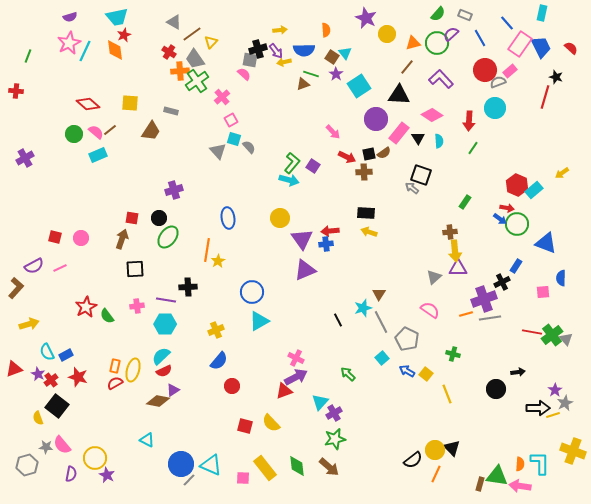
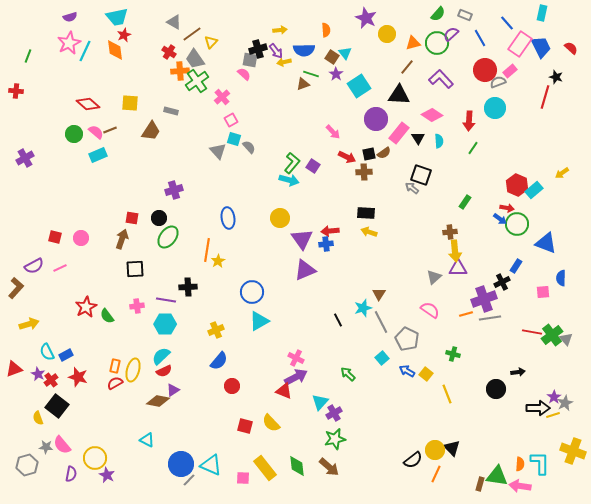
brown line at (110, 130): rotated 16 degrees clockwise
purple star at (555, 390): moved 1 px left, 7 px down
red triangle at (284, 391): rotated 42 degrees clockwise
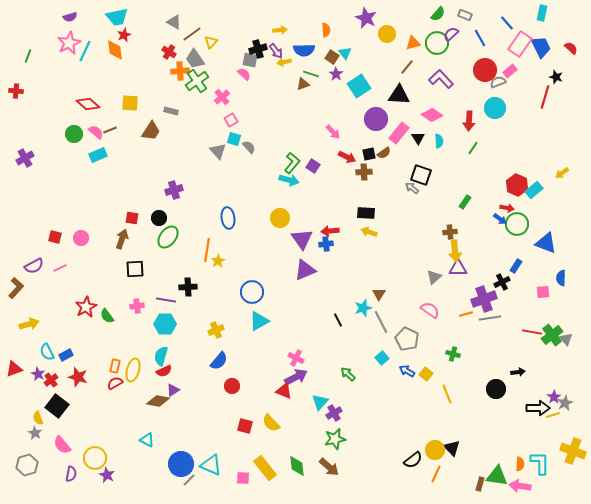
cyan semicircle at (161, 356): rotated 30 degrees counterclockwise
gray star at (46, 447): moved 11 px left, 14 px up; rotated 24 degrees clockwise
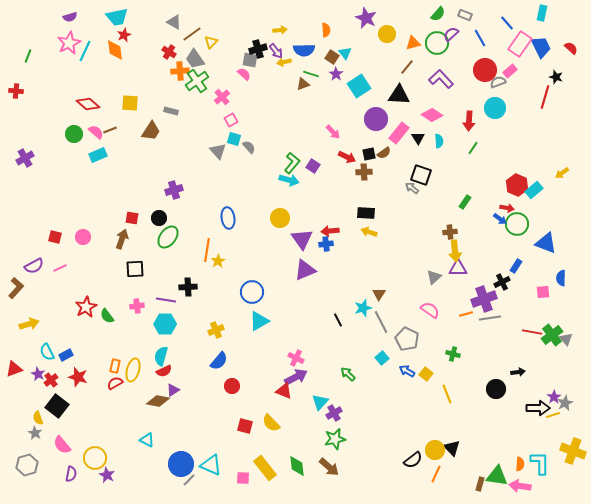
pink circle at (81, 238): moved 2 px right, 1 px up
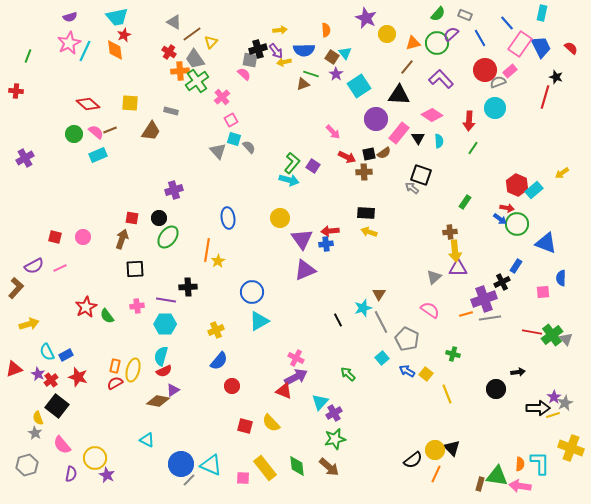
yellow cross at (573, 451): moved 2 px left, 3 px up
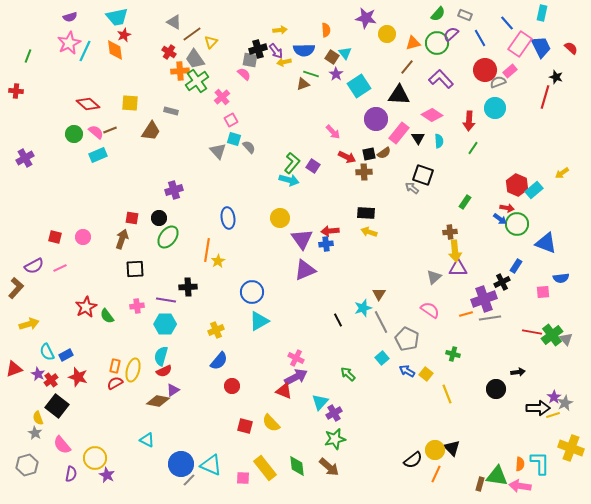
purple star at (366, 18): rotated 15 degrees counterclockwise
black square at (421, 175): moved 2 px right
blue semicircle at (561, 278): rotated 98 degrees counterclockwise
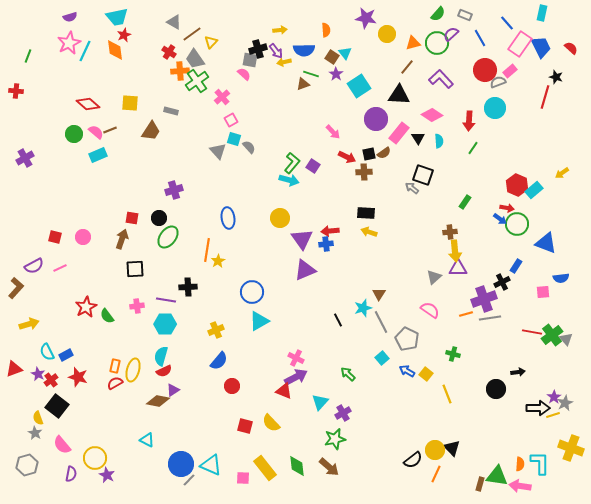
purple cross at (334, 413): moved 9 px right
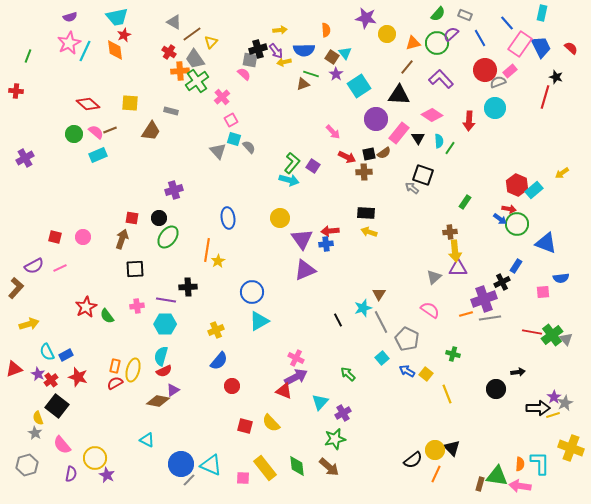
green line at (473, 148): moved 23 px left
red arrow at (507, 208): moved 2 px right, 1 px down
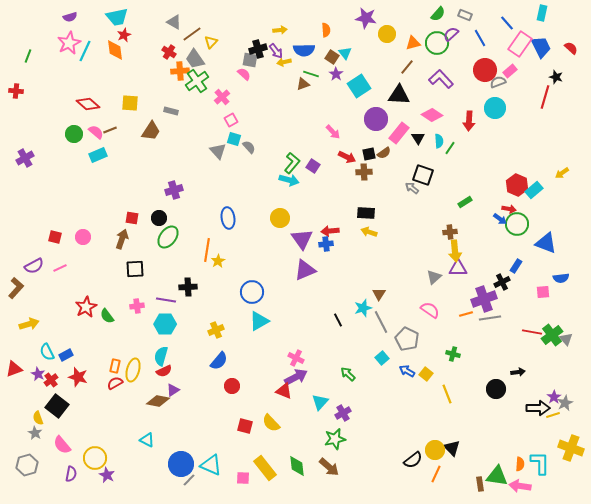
green rectangle at (465, 202): rotated 24 degrees clockwise
brown rectangle at (480, 484): rotated 24 degrees counterclockwise
